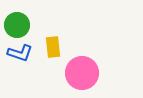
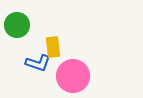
blue L-shape: moved 18 px right, 10 px down
pink circle: moved 9 px left, 3 px down
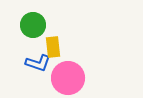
green circle: moved 16 px right
pink circle: moved 5 px left, 2 px down
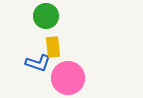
green circle: moved 13 px right, 9 px up
